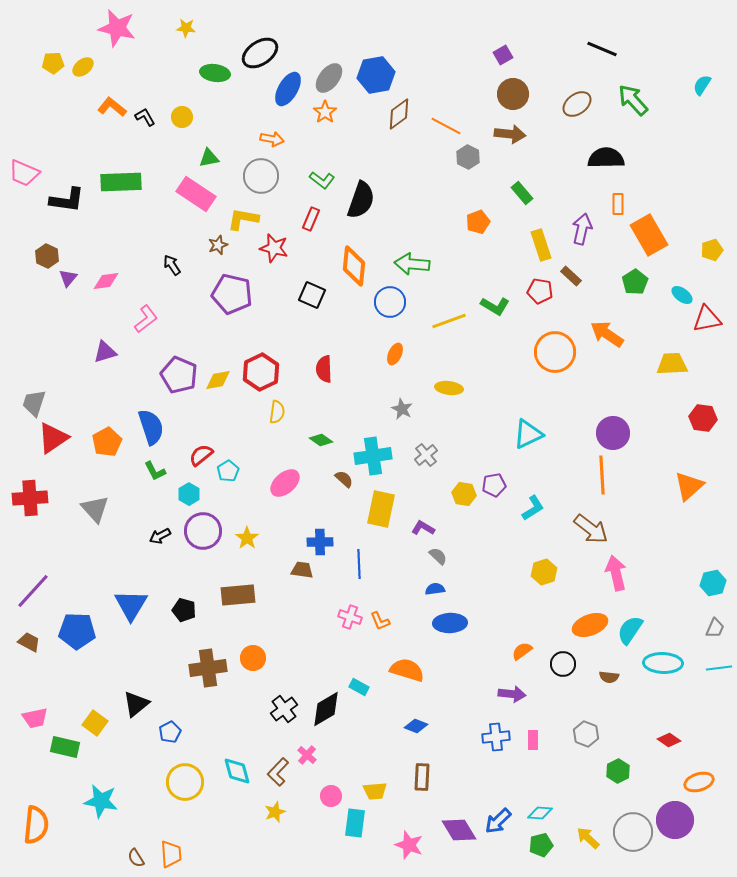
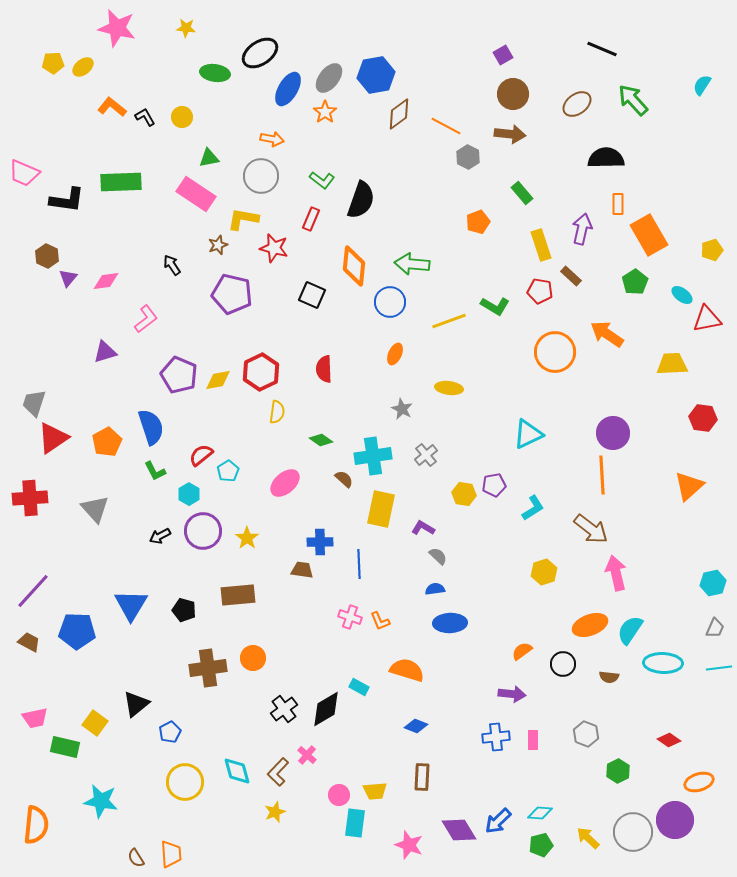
pink circle at (331, 796): moved 8 px right, 1 px up
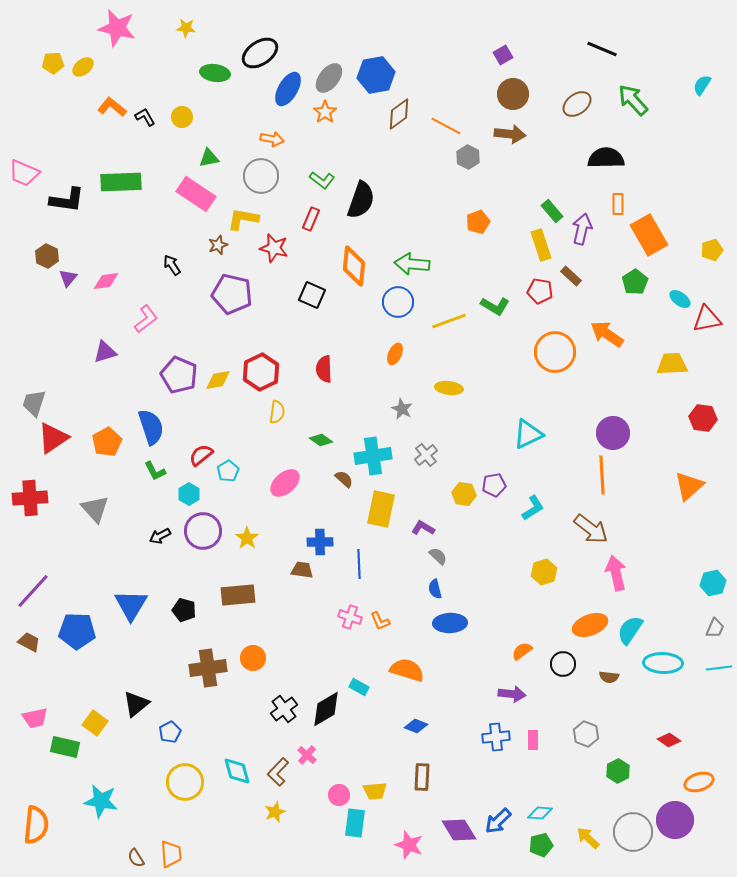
green rectangle at (522, 193): moved 30 px right, 18 px down
cyan ellipse at (682, 295): moved 2 px left, 4 px down
blue circle at (390, 302): moved 8 px right
blue semicircle at (435, 589): rotated 96 degrees counterclockwise
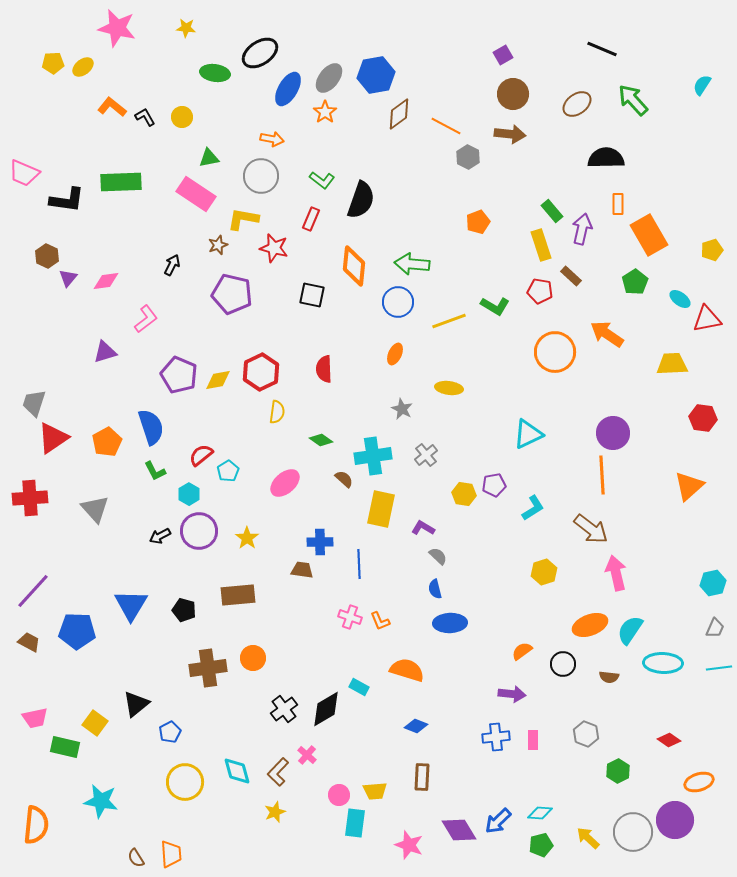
black arrow at (172, 265): rotated 60 degrees clockwise
black square at (312, 295): rotated 12 degrees counterclockwise
purple circle at (203, 531): moved 4 px left
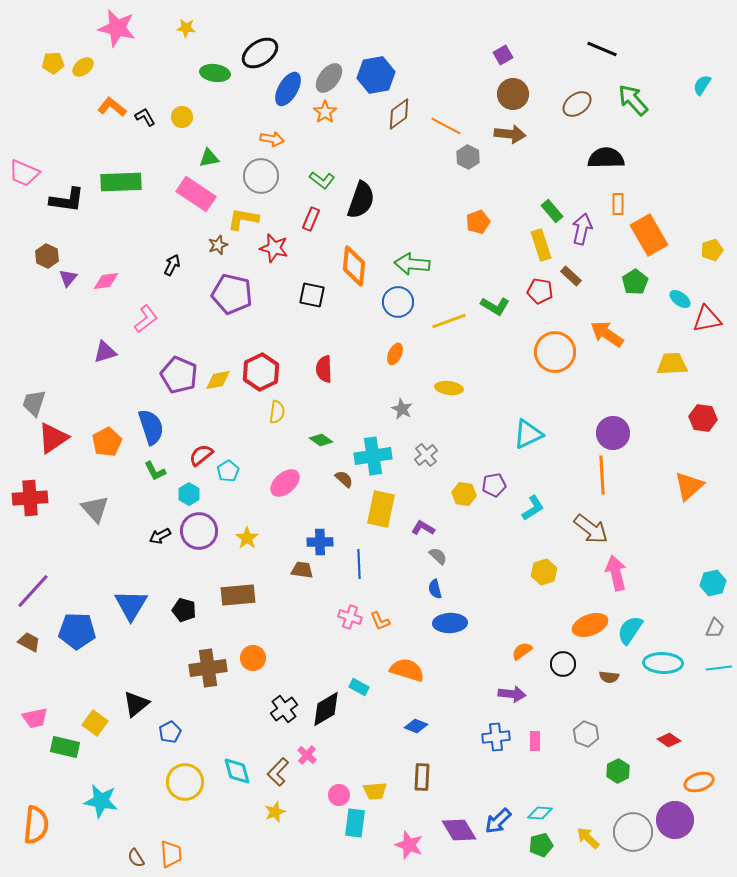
pink rectangle at (533, 740): moved 2 px right, 1 px down
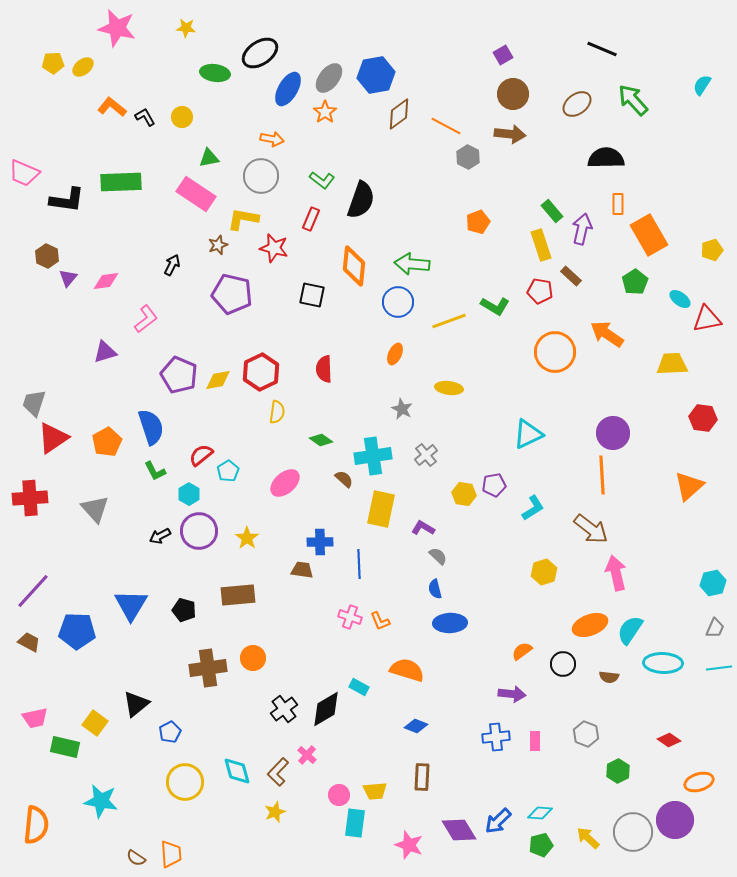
brown semicircle at (136, 858): rotated 24 degrees counterclockwise
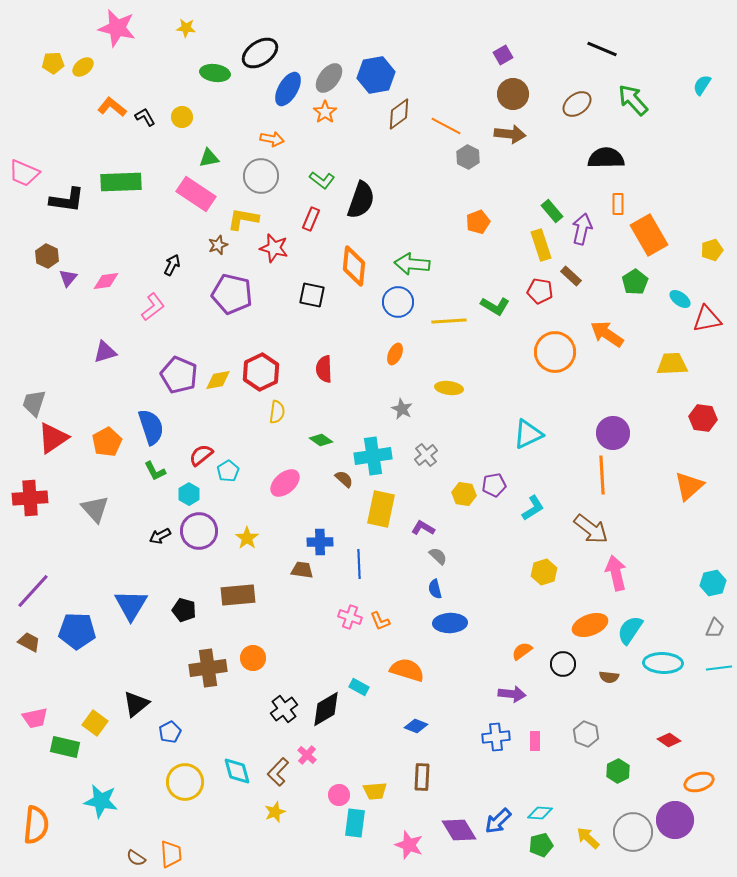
pink L-shape at (146, 319): moved 7 px right, 12 px up
yellow line at (449, 321): rotated 16 degrees clockwise
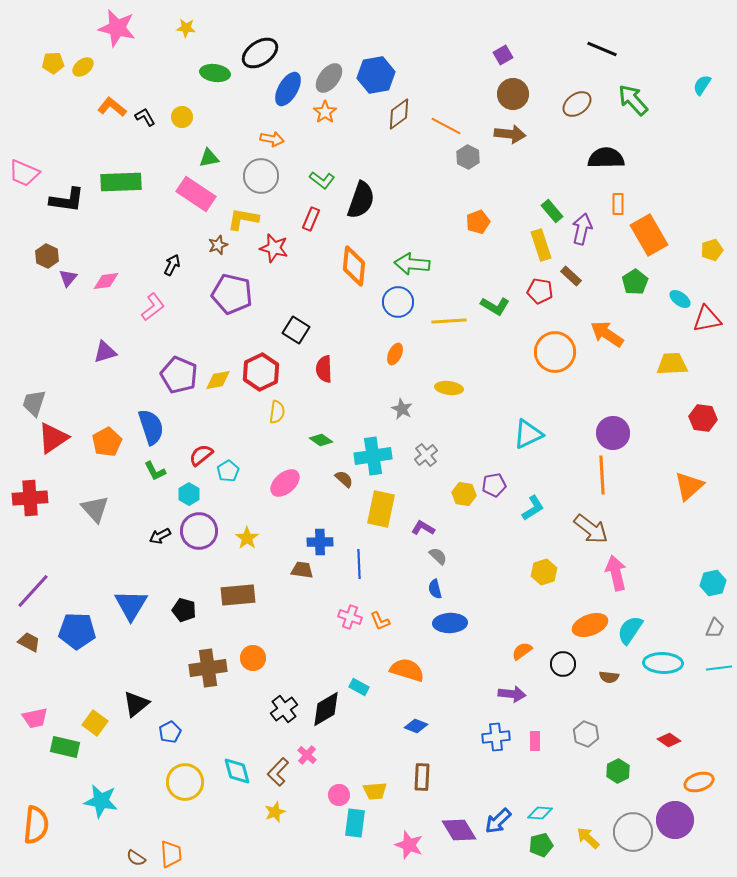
black square at (312, 295): moved 16 px left, 35 px down; rotated 20 degrees clockwise
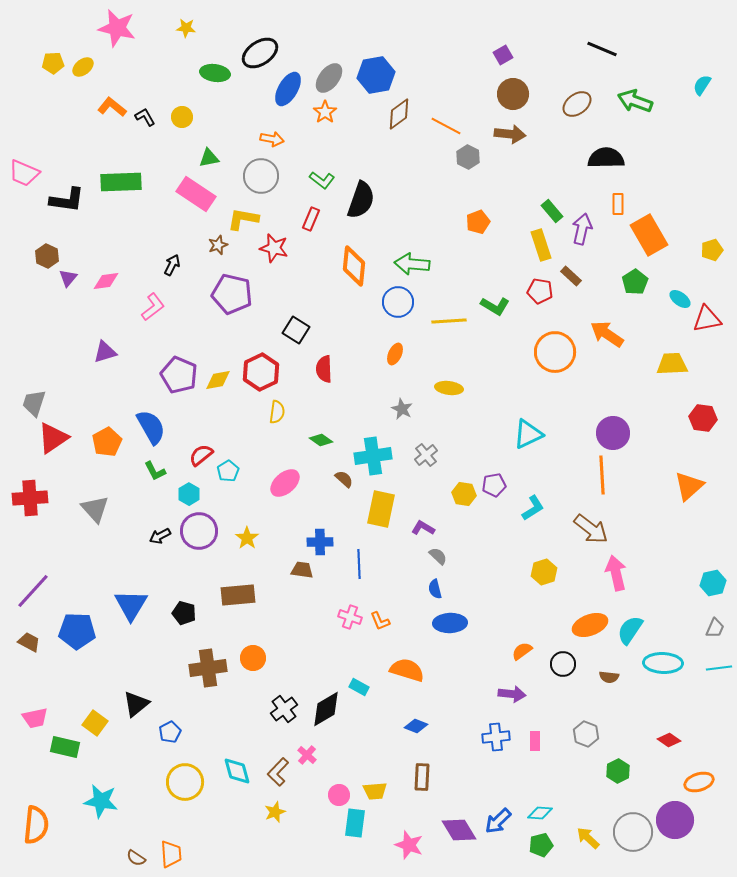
green arrow at (633, 100): moved 2 px right, 1 px down; rotated 28 degrees counterclockwise
blue semicircle at (151, 427): rotated 12 degrees counterclockwise
black pentagon at (184, 610): moved 3 px down
